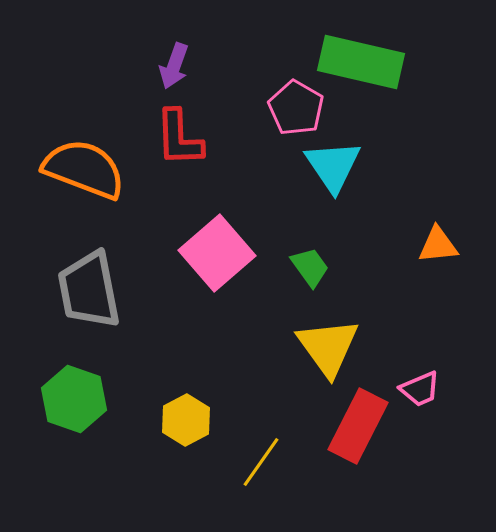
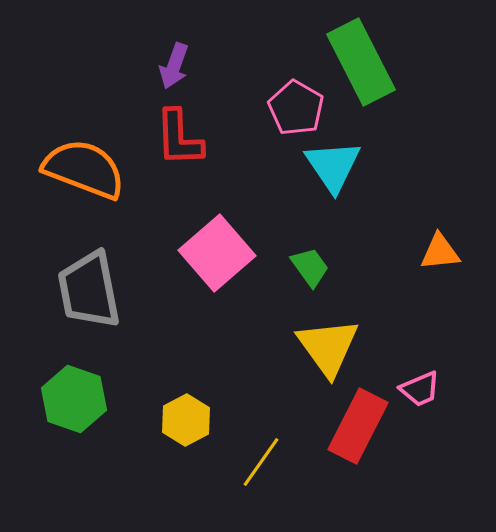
green rectangle: rotated 50 degrees clockwise
orange triangle: moved 2 px right, 7 px down
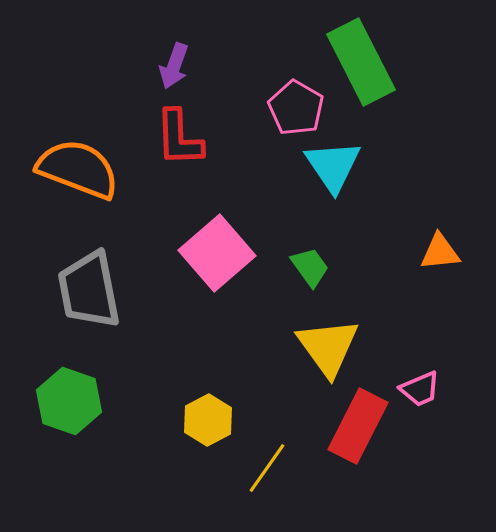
orange semicircle: moved 6 px left
green hexagon: moved 5 px left, 2 px down
yellow hexagon: moved 22 px right
yellow line: moved 6 px right, 6 px down
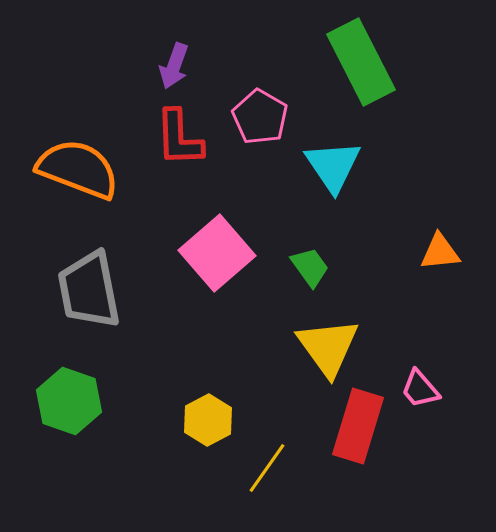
pink pentagon: moved 36 px left, 9 px down
pink trapezoid: rotated 72 degrees clockwise
red rectangle: rotated 10 degrees counterclockwise
